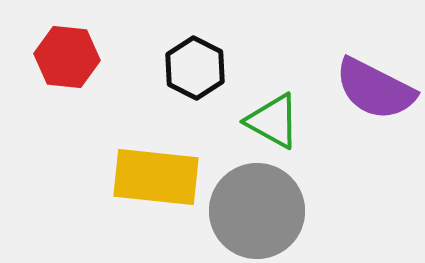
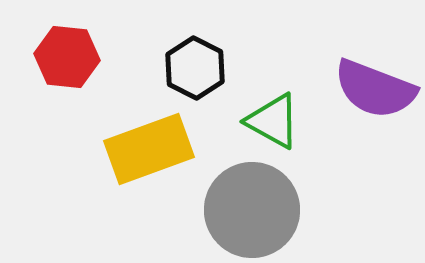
purple semicircle: rotated 6 degrees counterclockwise
yellow rectangle: moved 7 px left, 28 px up; rotated 26 degrees counterclockwise
gray circle: moved 5 px left, 1 px up
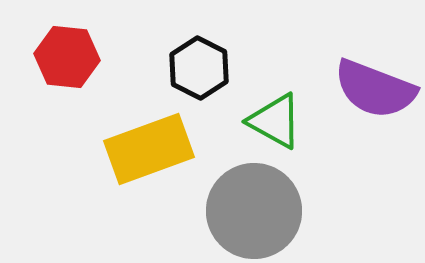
black hexagon: moved 4 px right
green triangle: moved 2 px right
gray circle: moved 2 px right, 1 px down
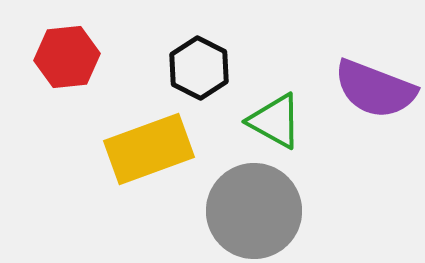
red hexagon: rotated 12 degrees counterclockwise
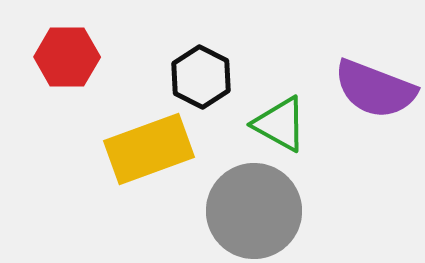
red hexagon: rotated 6 degrees clockwise
black hexagon: moved 2 px right, 9 px down
green triangle: moved 5 px right, 3 px down
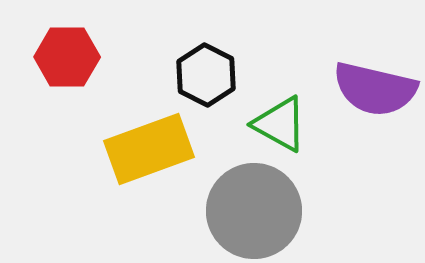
black hexagon: moved 5 px right, 2 px up
purple semicircle: rotated 8 degrees counterclockwise
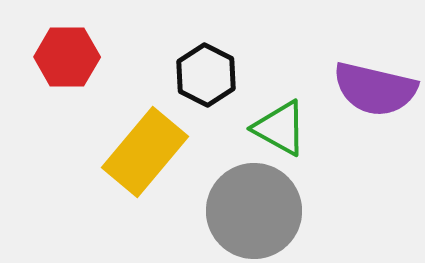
green triangle: moved 4 px down
yellow rectangle: moved 4 px left, 3 px down; rotated 30 degrees counterclockwise
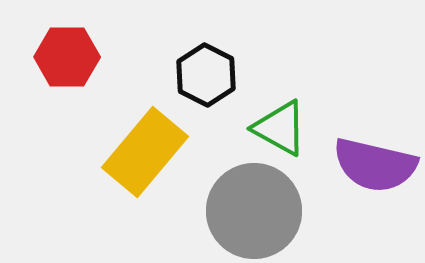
purple semicircle: moved 76 px down
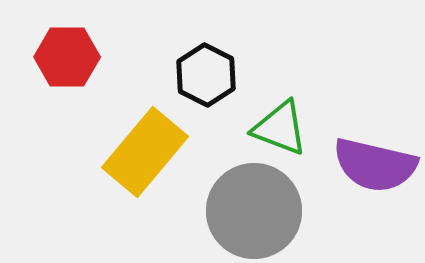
green triangle: rotated 8 degrees counterclockwise
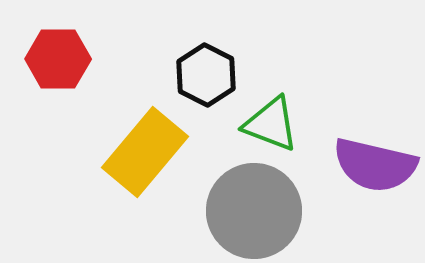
red hexagon: moved 9 px left, 2 px down
green triangle: moved 9 px left, 4 px up
